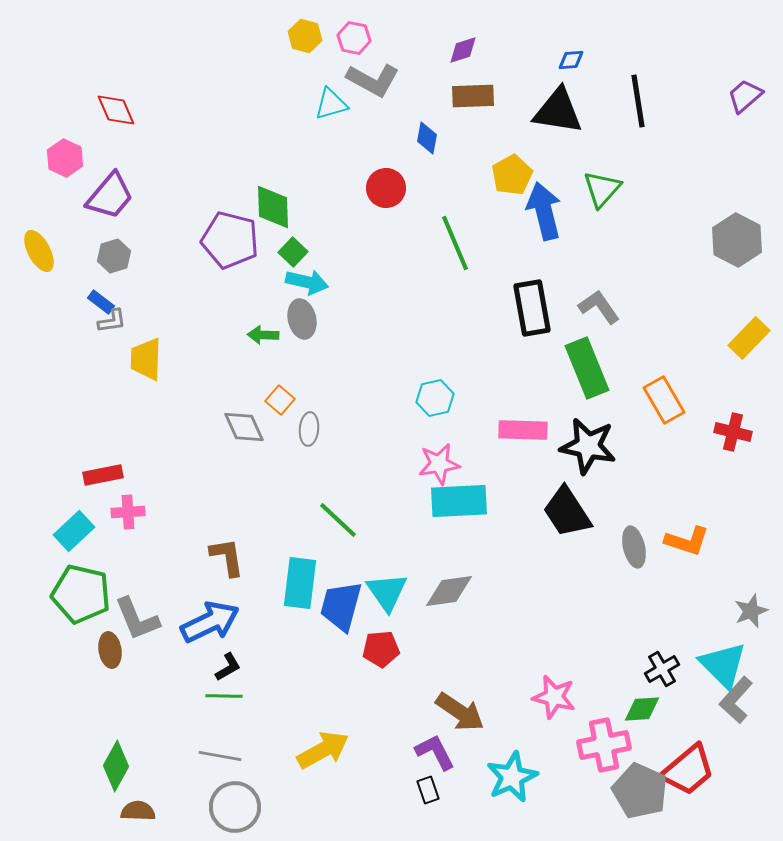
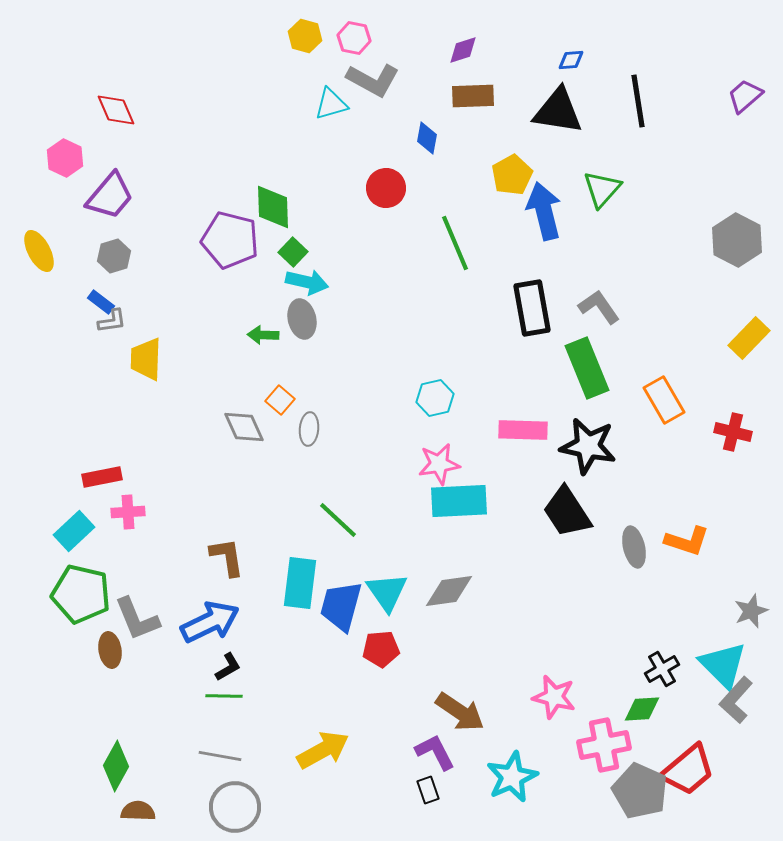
red rectangle at (103, 475): moved 1 px left, 2 px down
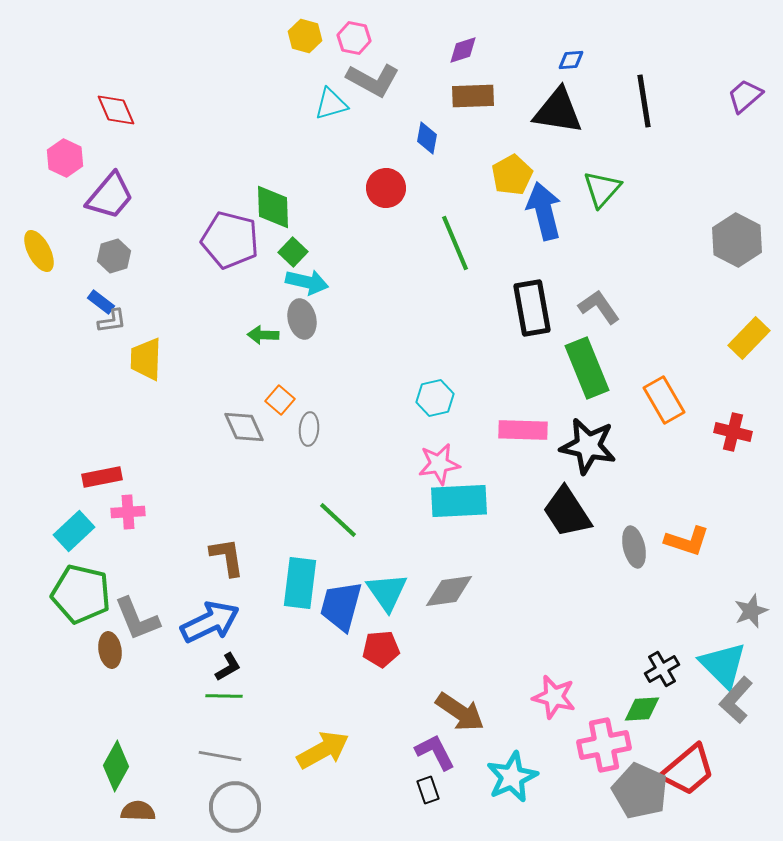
black line at (638, 101): moved 6 px right
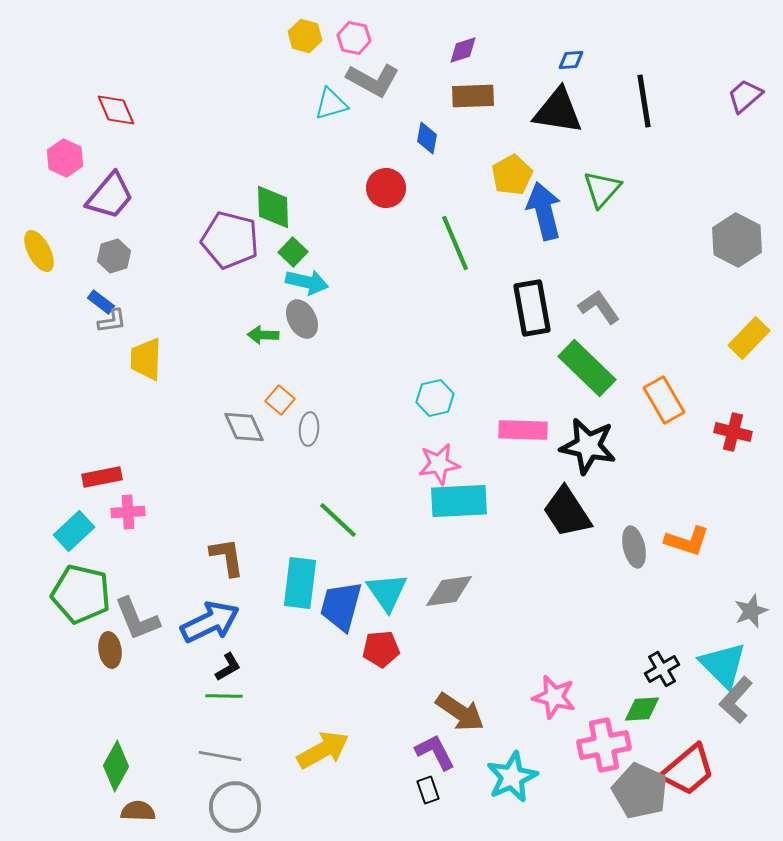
gray ellipse at (302, 319): rotated 15 degrees counterclockwise
green rectangle at (587, 368): rotated 24 degrees counterclockwise
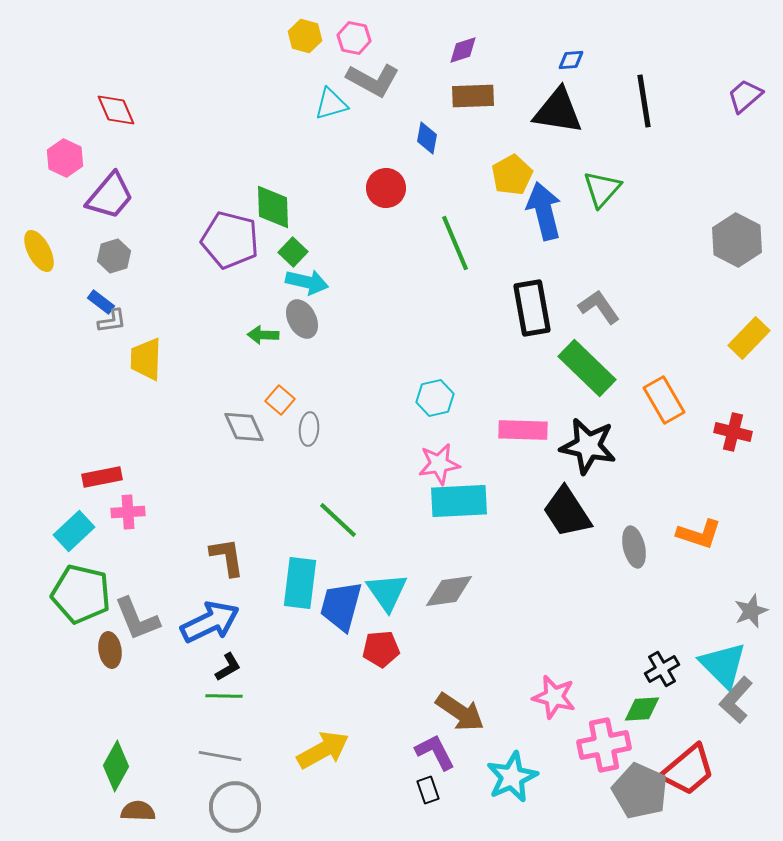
orange L-shape at (687, 541): moved 12 px right, 7 px up
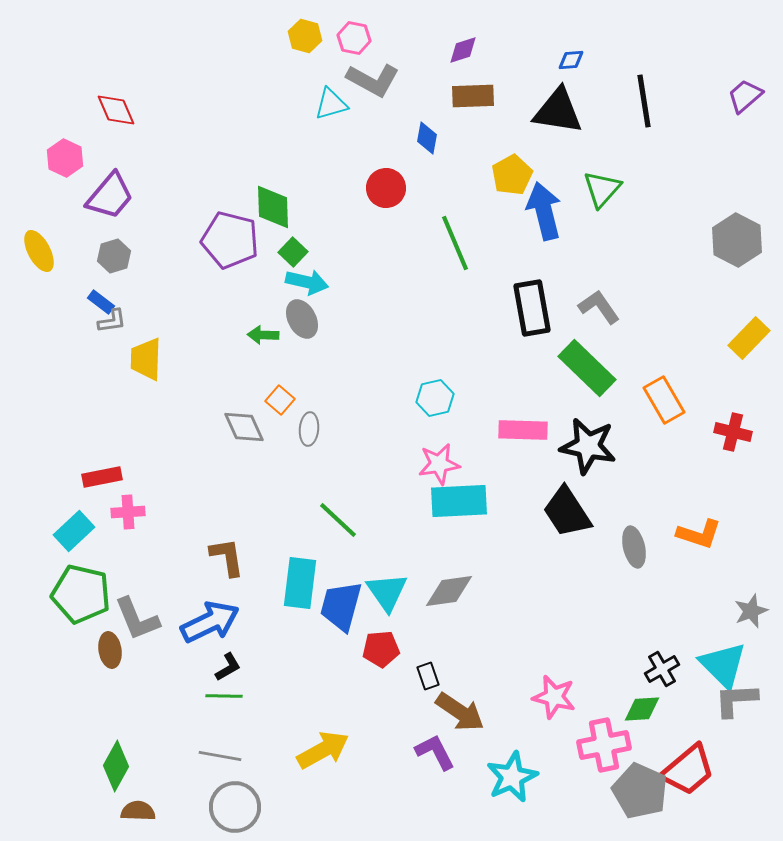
gray L-shape at (736, 700): rotated 45 degrees clockwise
black rectangle at (428, 790): moved 114 px up
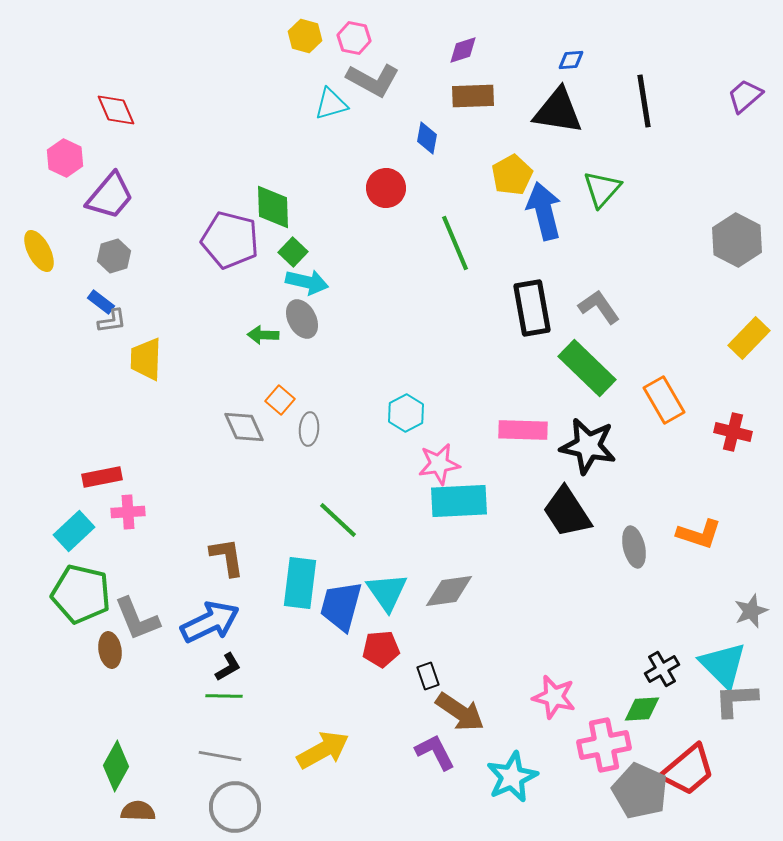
cyan hexagon at (435, 398): moved 29 px left, 15 px down; rotated 15 degrees counterclockwise
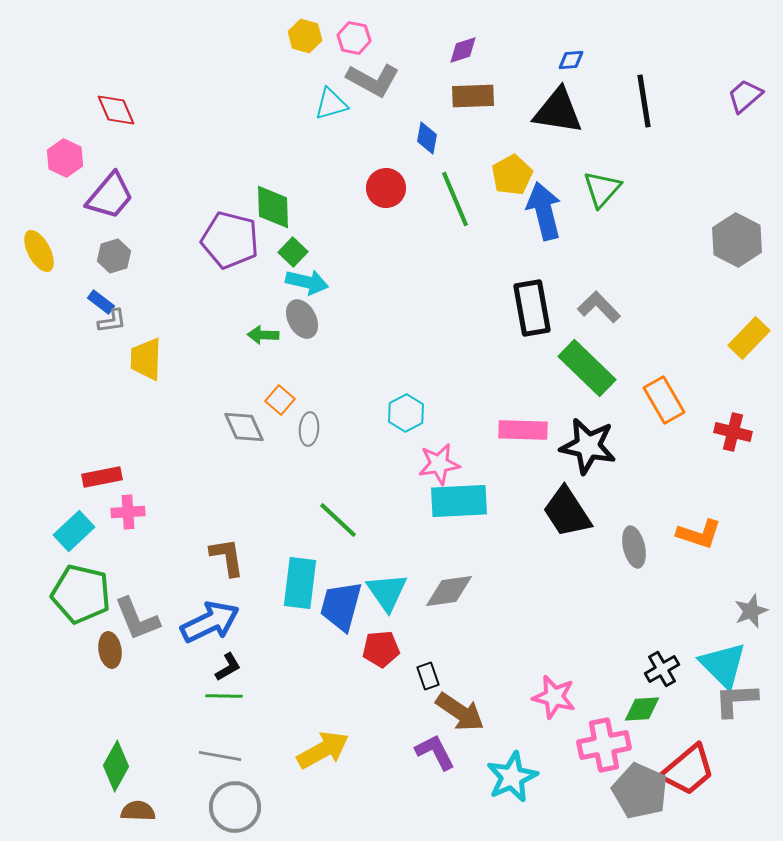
green line at (455, 243): moved 44 px up
gray L-shape at (599, 307): rotated 9 degrees counterclockwise
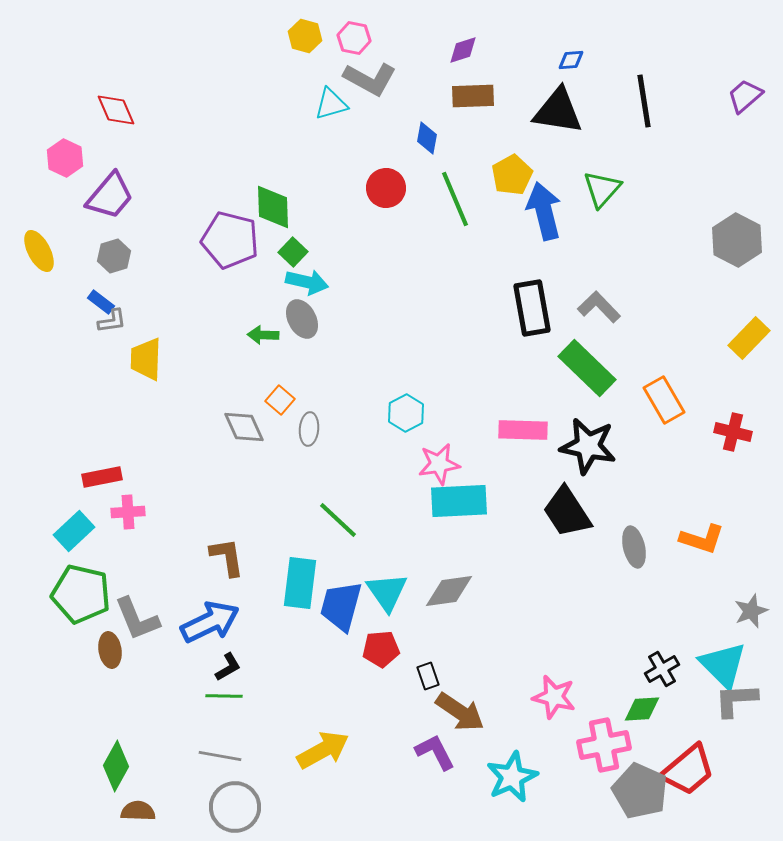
gray L-shape at (373, 80): moved 3 px left, 1 px up
orange L-shape at (699, 534): moved 3 px right, 5 px down
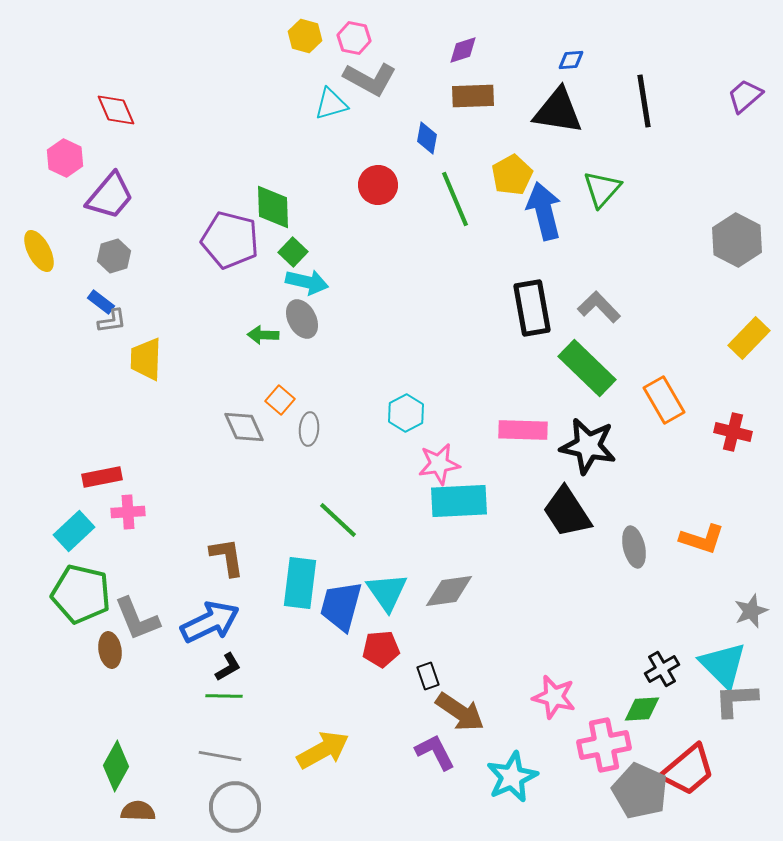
red circle at (386, 188): moved 8 px left, 3 px up
